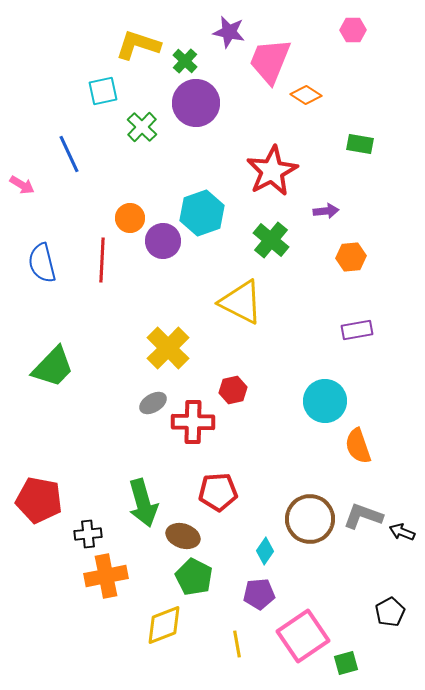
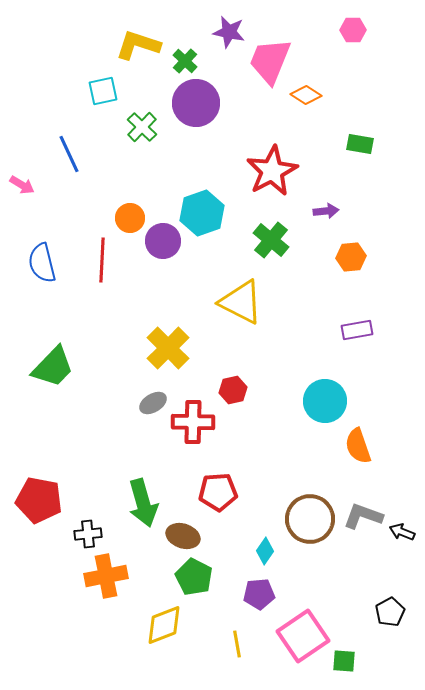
green square at (346, 663): moved 2 px left, 2 px up; rotated 20 degrees clockwise
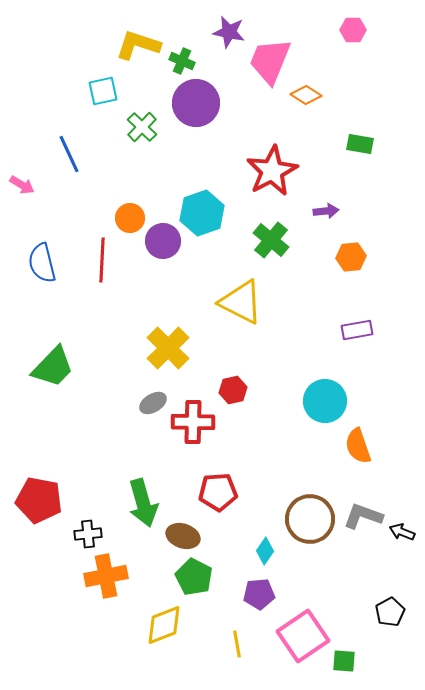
green cross at (185, 61): moved 3 px left; rotated 20 degrees counterclockwise
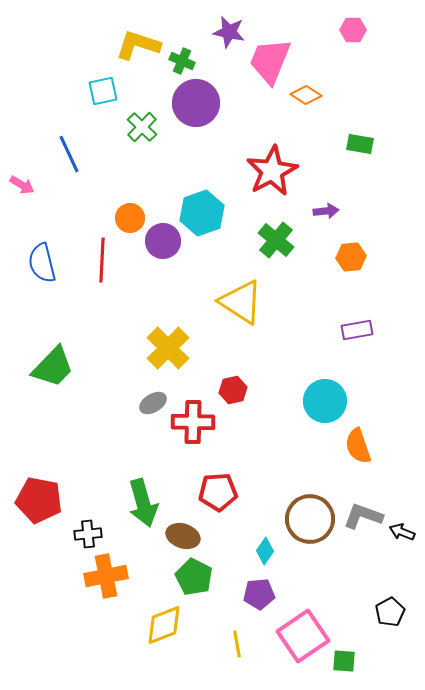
green cross at (271, 240): moved 5 px right
yellow triangle at (241, 302): rotated 6 degrees clockwise
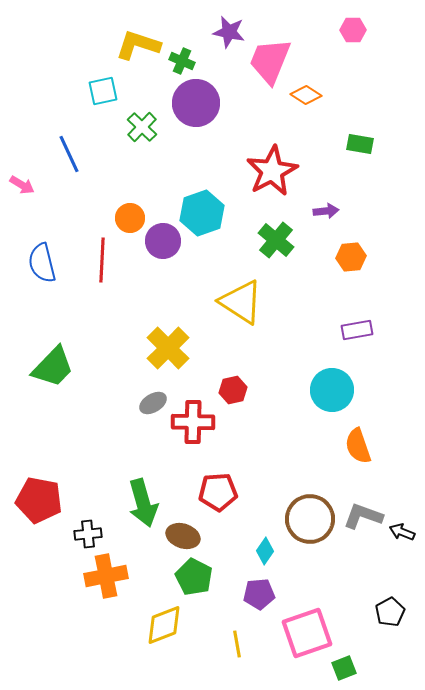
cyan circle at (325, 401): moved 7 px right, 11 px up
pink square at (303, 636): moved 4 px right, 3 px up; rotated 15 degrees clockwise
green square at (344, 661): moved 7 px down; rotated 25 degrees counterclockwise
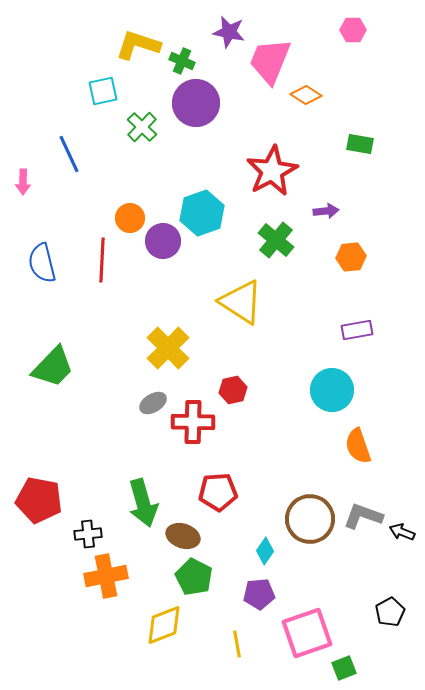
pink arrow at (22, 185): moved 1 px right, 3 px up; rotated 60 degrees clockwise
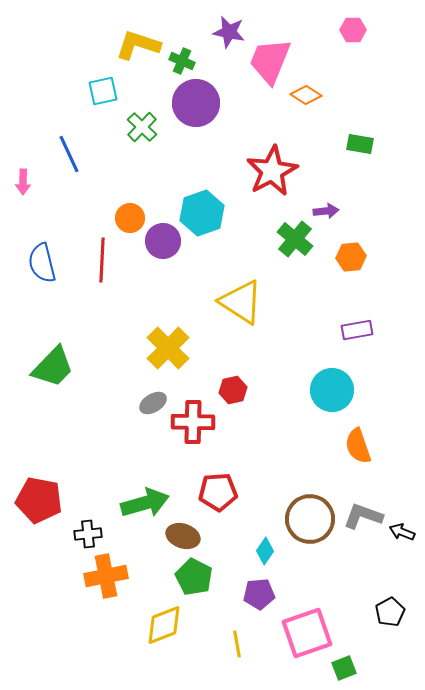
green cross at (276, 240): moved 19 px right, 1 px up
green arrow at (143, 503): moved 2 px right; rotated 90 degrees counterclockwise
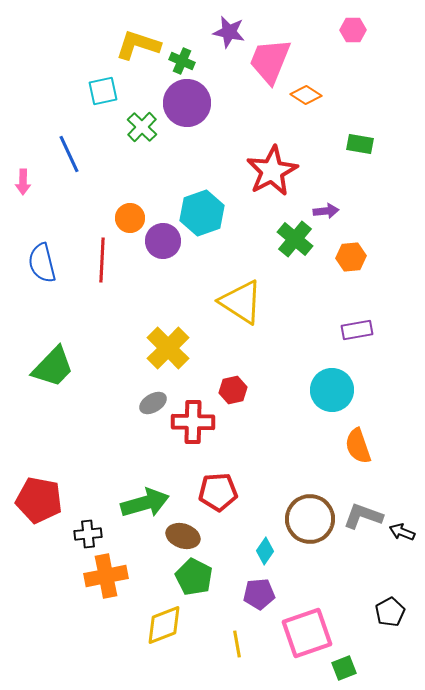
purple circle at (196, 103): moved 9 px left
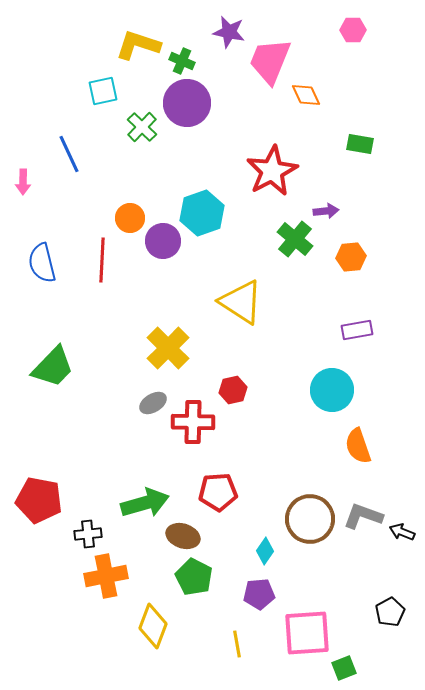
orange diamond at (306, 95): rotated 32 degrees clockwise
yellow diamond at (164, 625): moved 11 px left, 1 px down; rotated 48 degrees counterclockwise
pink square at (307, 633): rotated 15 degrees clockwise
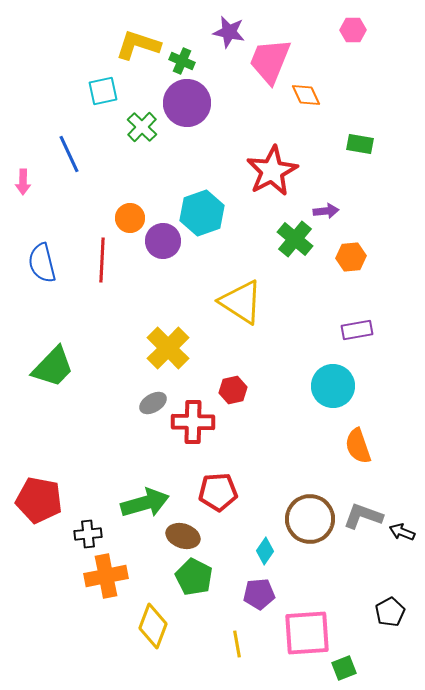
cyan circle at (332, 390): moved 1 px right, 4 px up
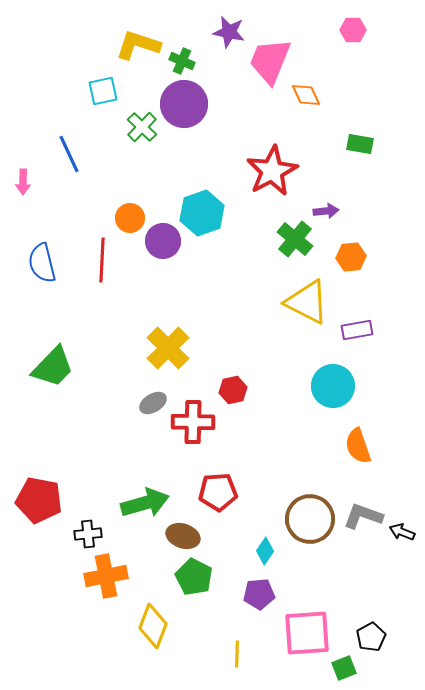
purple circle at (187, 103): moved 3 px left, 1 px down
yellow triangle at (241, 302): moved 66 px right; rotated 6 degrees counterclockwise
black pentagon at (390, 612): moved 19 px left, 25 px down
yellow line at (237, 644): moved 10 px down; rotated 12 degrees clockwise
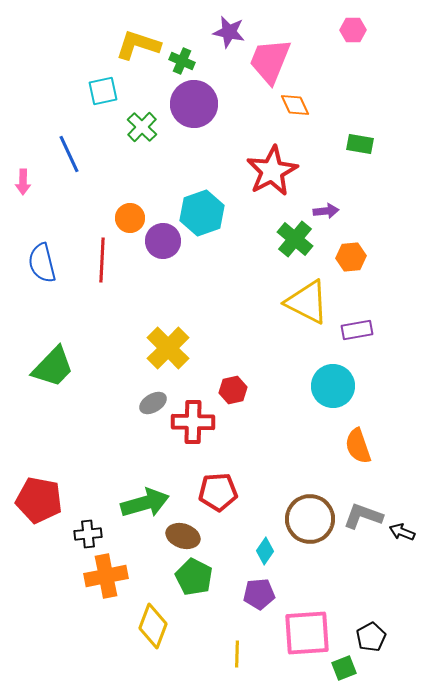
orange diamond at (306, 95): moved 11 px left, 10 px down
purple circle at (184, 104): moved 10 px right
